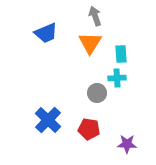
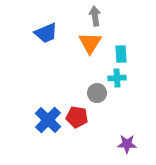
gray arrow: rotated 12 degrees clockwise
red pentagon: moved 12 px left, 12 px up
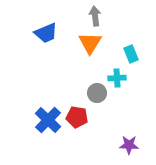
cyan rectangle: moved 10 px right; rotated 18 degrees counterclockwise
purple star: moved 2 px right, 1 px down
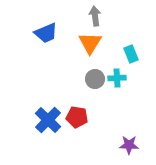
gray circle: moved 2 px left, 14 px up
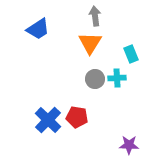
blue trapezoid: moved 8 px left, 4 px up; rotated 10 degrees counterclockwise
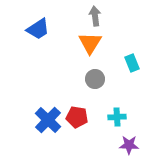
cyan rectangle: moved 1 px right, 9 px down
cyan cross: moved 39 px down
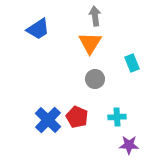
red pentagon: rotated 15 degrees clockwise
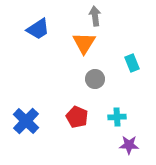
orange triangle: moved 6 px left
blue cross: moved 22 px left, 1 px down
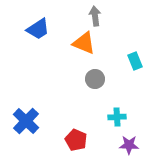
orange triangle: rotated 40 degrees counterclockwise
cyan rectangle: moved 3 px right, 2 px up
red pentagon: moved 1 px left, 23 px down
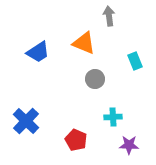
gray arrow: moved 14 px right
blue trapezoid: moved 23 px down
cyan cross: moved 4 px left
